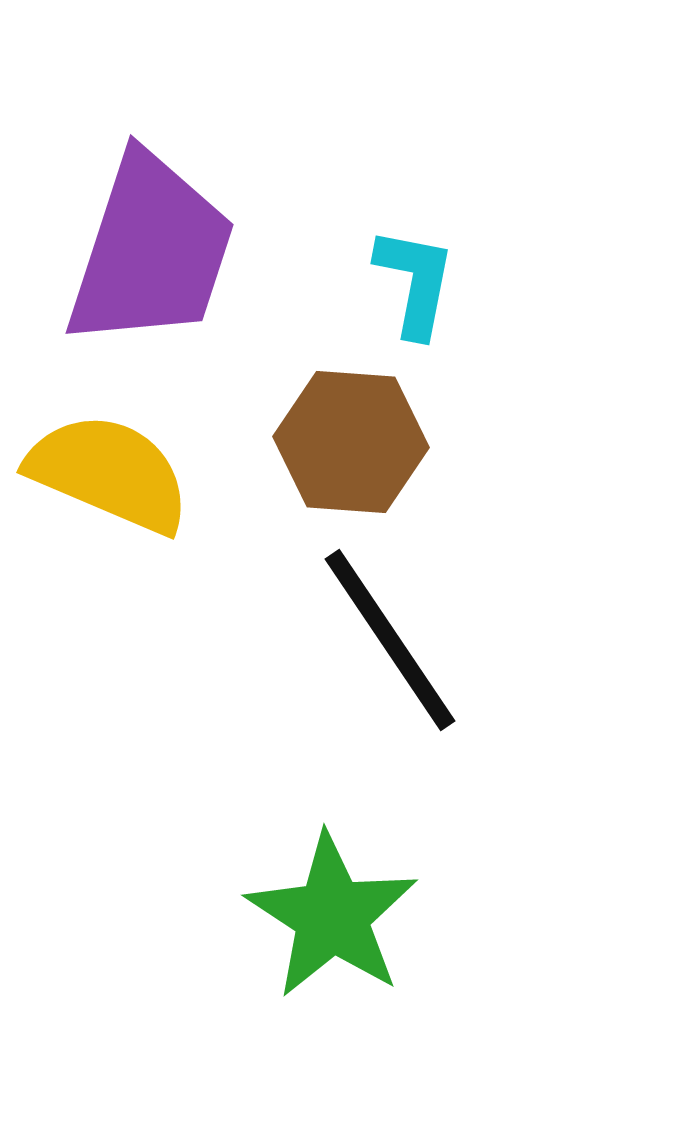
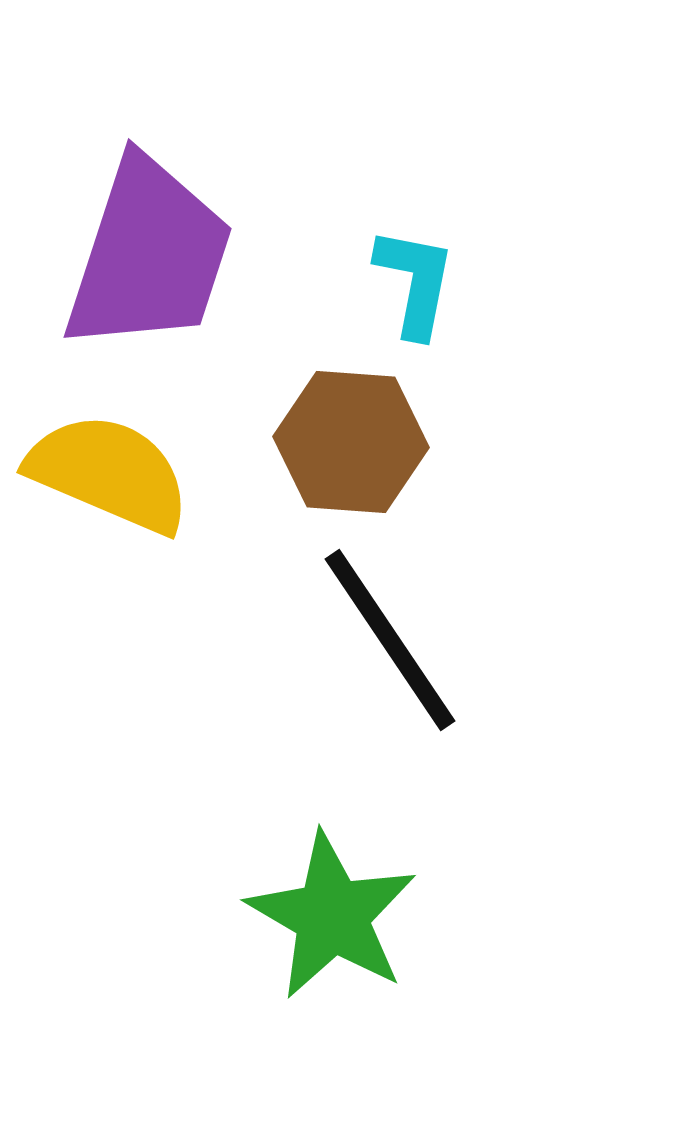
purple trapezoid: moved 2 px left, 4 px down
green star: rotated 3 degrees counterclockwise
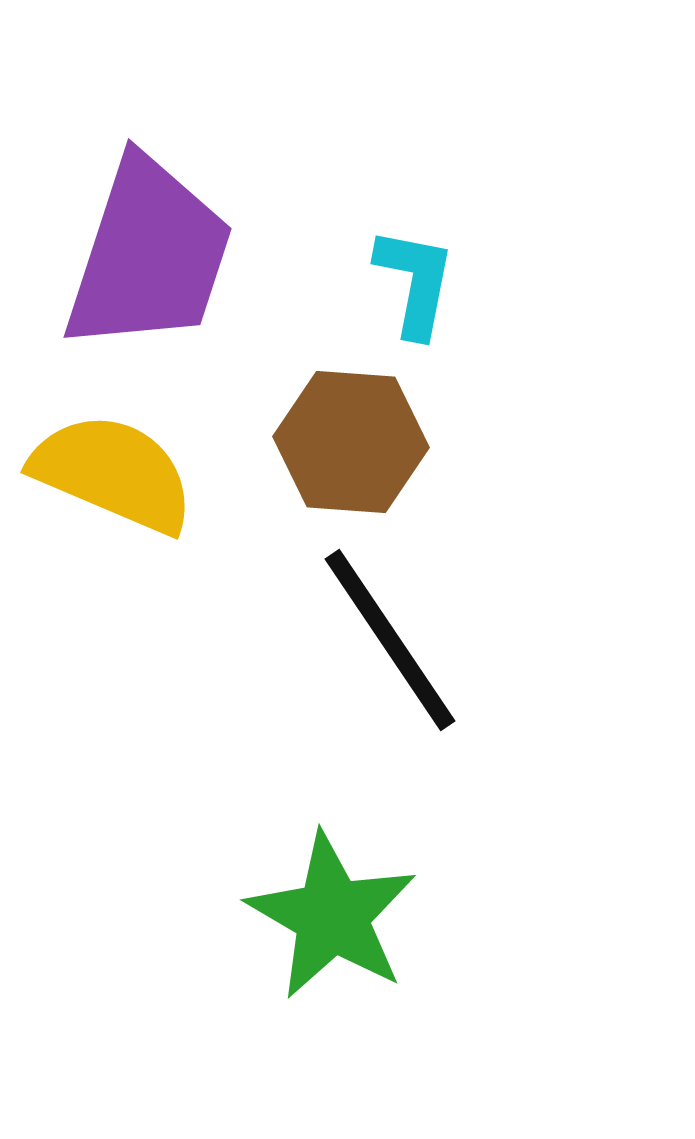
yellow semicircle: moved 4 px right
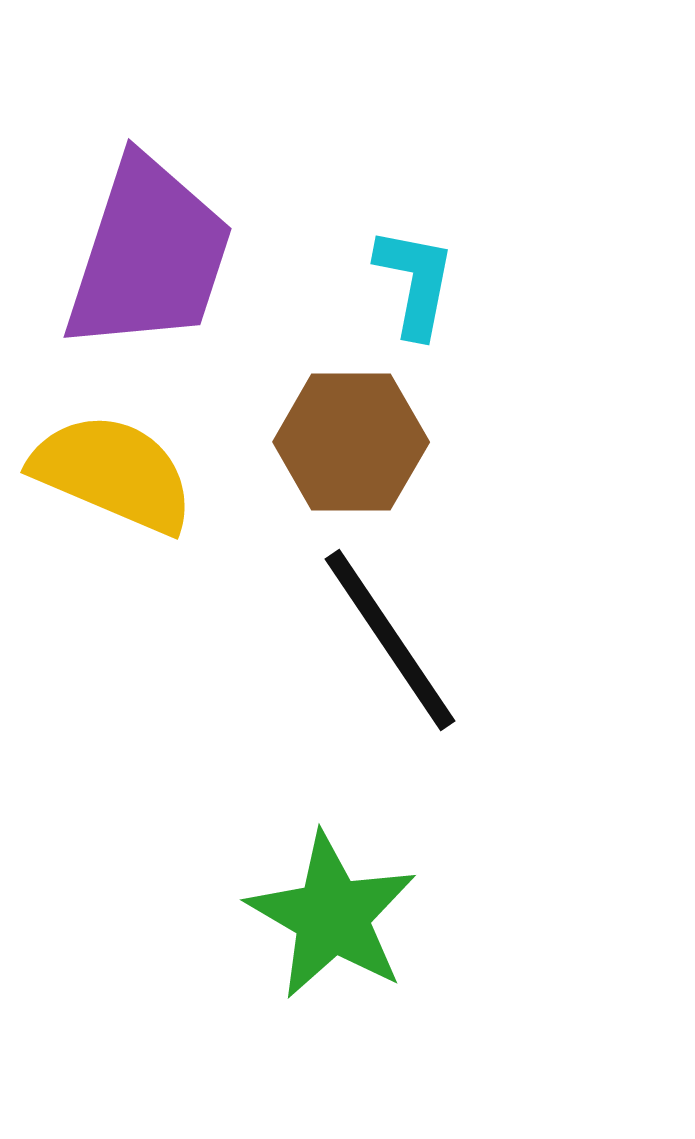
brown hexagon: rotated 4 degrees counterclockwise
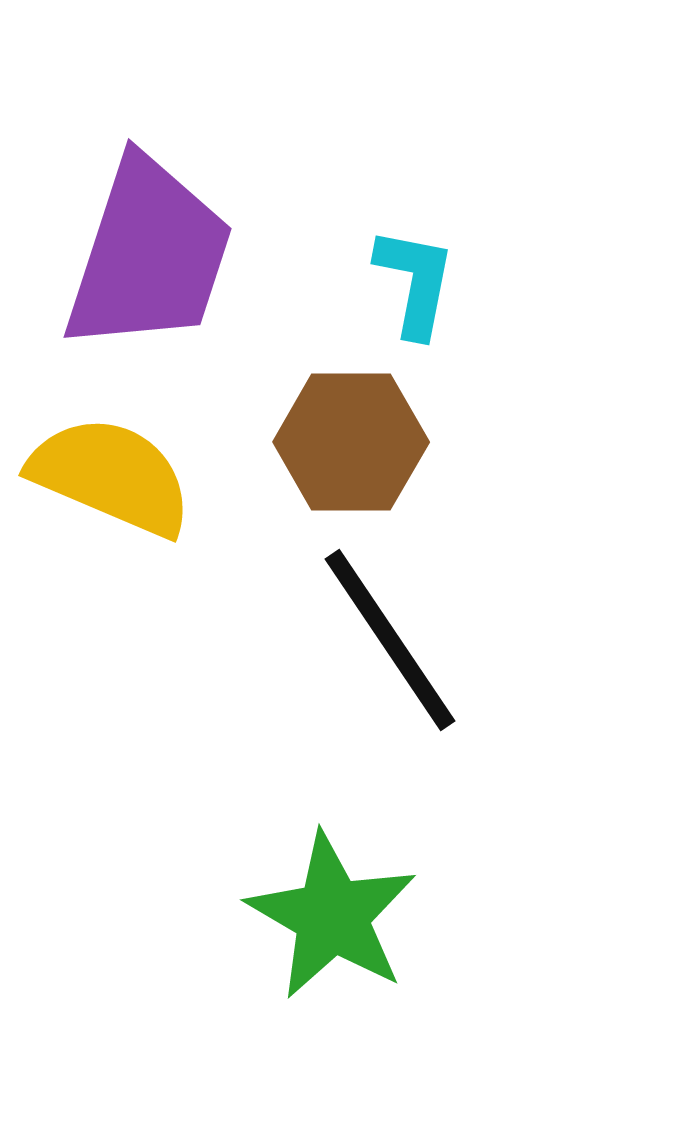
yellow semicircle: moved 2 px left, 3 px down
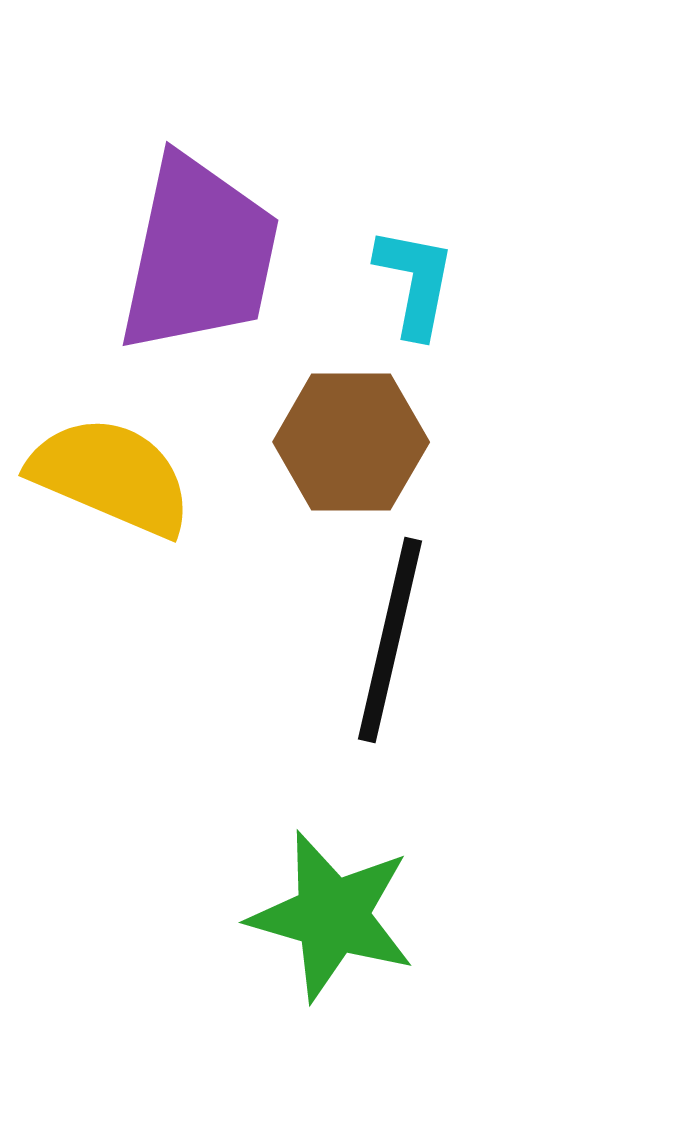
purple trapezoid: moved 50 px right; rotated 6 degrees counterclockwise
black line: rotated 47 degrees clockwise
green star: rotated 14 degrees counterclockwise
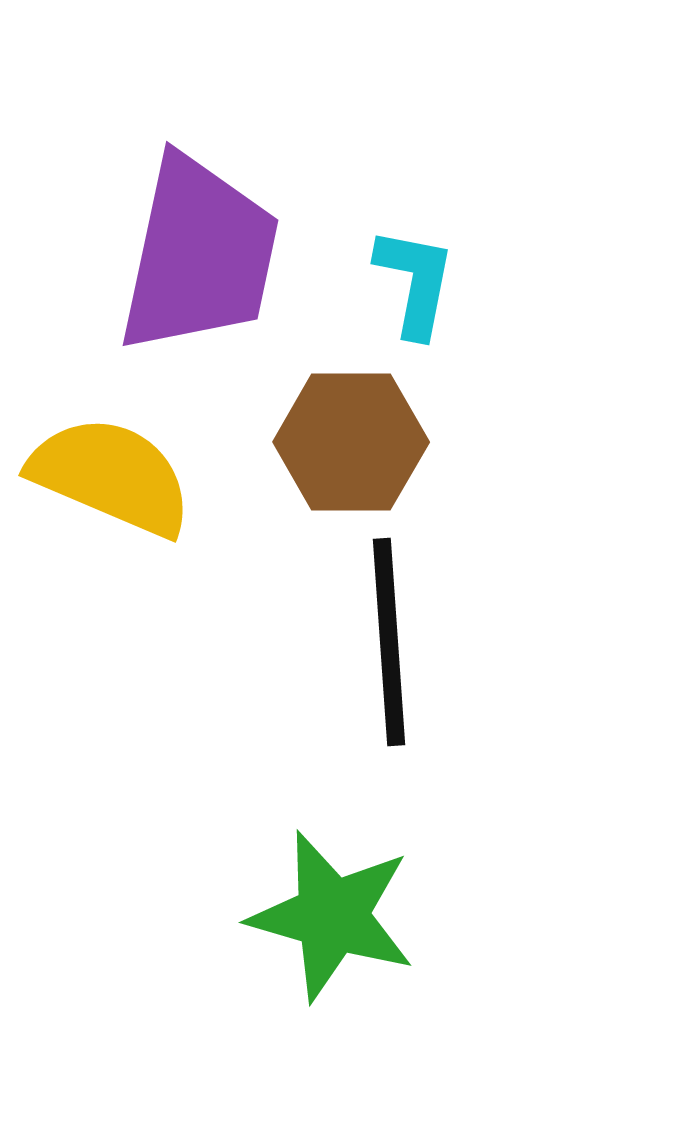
black line: moved 1 px left, 2 px down; rotated 17 degrees counterclockwise
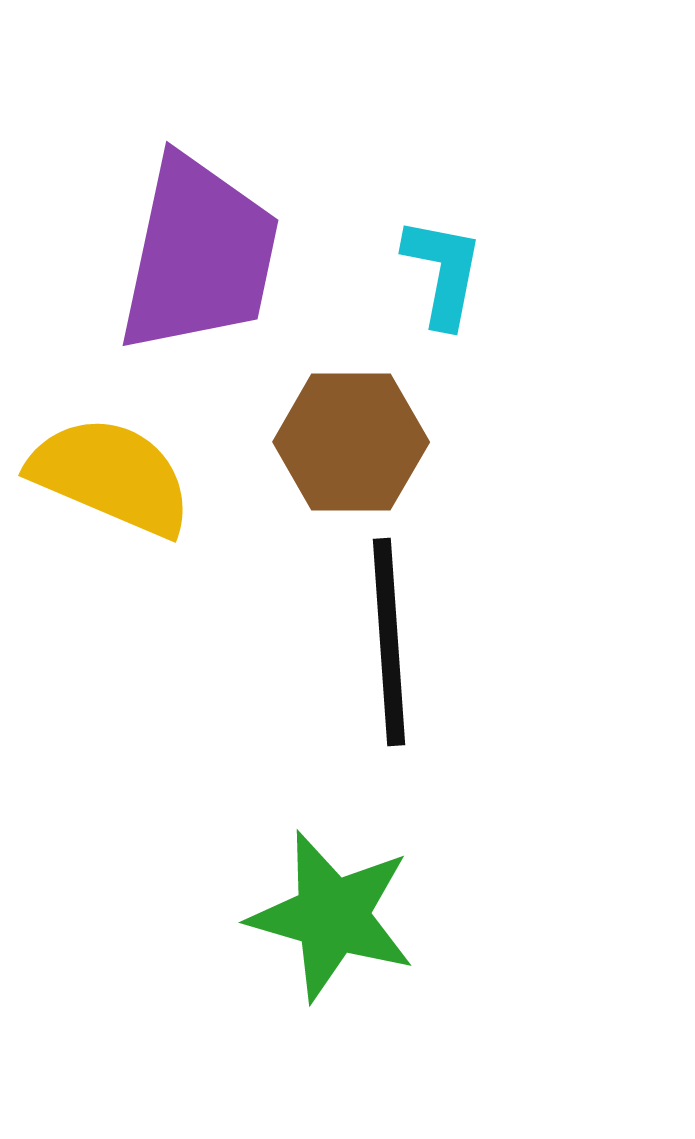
cyan L-shape: moved 28 px right, 10 px up
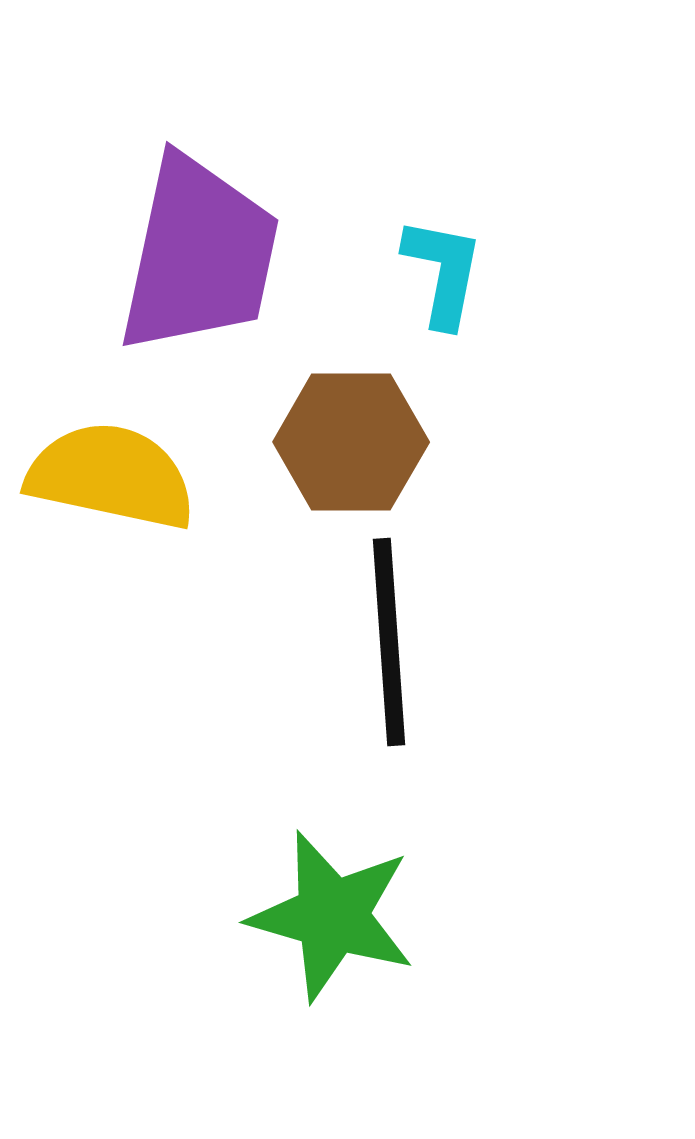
yellow semicircle: rotated 11 degrees counterclockwise
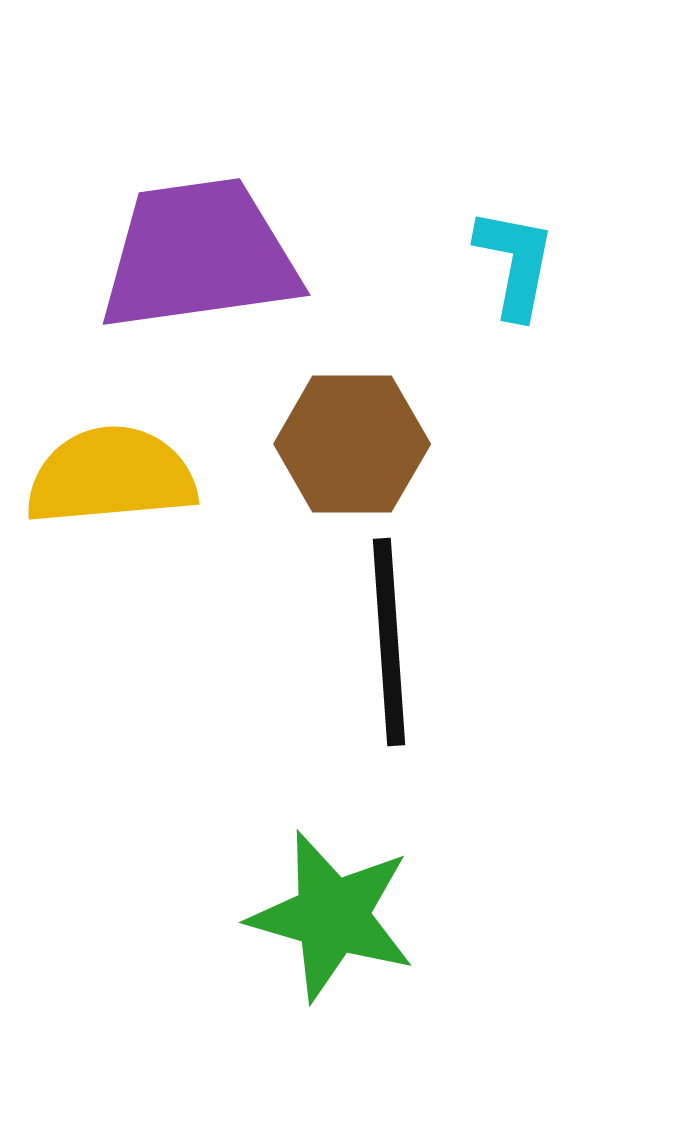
purple trapezoid: rotated 110 degrees counterclockwise
cyan L-shape: moved 72 px right, 9 px up
brown hexagon: moved 1 px right, 2 px down
yellow semicircle: rotated 17 degrees counterclockwise
